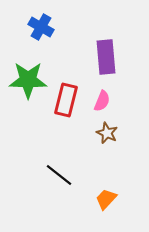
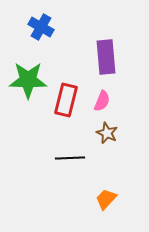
black line: moved 11 px right, 17 px up; rotated 40 degrees counterclockwise
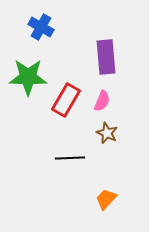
green star: moved 3 px up
red rectangle: rotated 16 degrees clockwise
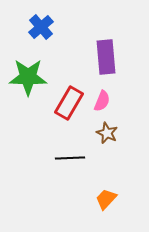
blue cross: rotated 20 degrees clockwise
red rectangle: moved 3 px right, 3 px down
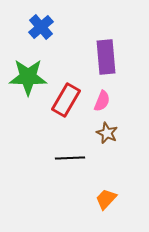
red rectangle: moved 3 px left, 3 px up
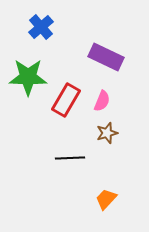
purple rectangle: rotated 60 degrees counterclockwise
brown star: rotated 30 degrees clockwise
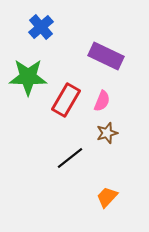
purple rectangle: moved 1 px up
black line: rotated 36 degrees counterclockwise
orange trapezoid: moved 1 px right, 2 px up
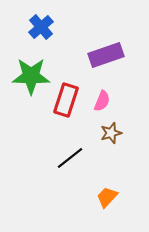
purple rectangle: moved 1 px up; rotated 44 degrees counterclockwise
green star: moved 3 px right, 1 px up
red rectangle: rotated 12 degrees counterclockwise
brown star: moved 4 px right
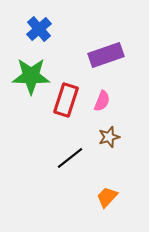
blue cross: moved 2 px left, 2 px down
brown star: moved 2 px left, 4 px down
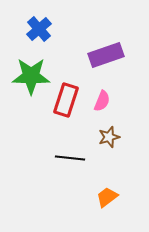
black line: rotated 44 degrees clockwise
orange trapezoid: rotated 10 degrees clockwise
